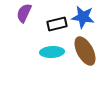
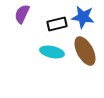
purple semicircle: moved 2 px left, 1 px down
cyan ellipse: rotated 15 degrees clockwise
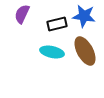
blue star: moved 1 px right, 1 px up
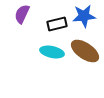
blue star: rotated 15 degrees counterclockwise
brown ellipse: rotated 28 degrees counterclockwise
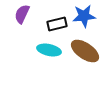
cyan ellipse: moved 3 px left, 2 px up
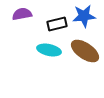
purple semicircle: rotated 54 degrees clockwise
